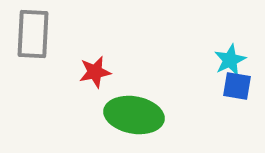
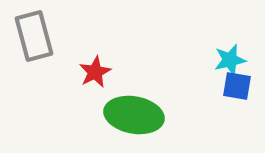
gray rectangle: moved 1 px right, 2 px down; rotated 18 degrees counterclockwise
cyan star: rotated 12 degrees clockwise
red star: rotated 16 degrees counterclockwise
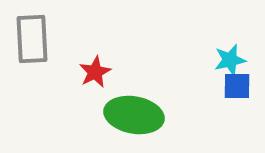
gray rectangle: moved 2 px left, 3 px down; rotated 12 degrees clockwise
blue square: rotated 8 degrees counterclockwise
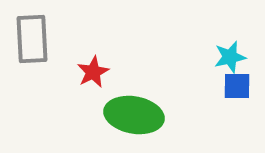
cyan star: moved 3 px up
red star: moved 2 px left
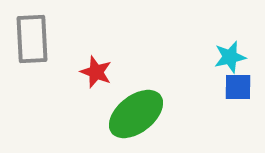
red star: moved 3 px right; rotated 24 degrees counterclockwise
blue square: moved 1 px right, 1 px down
green ellipse: moved 2 px right, 1 px up; rotated 48 degrees counterclockwise
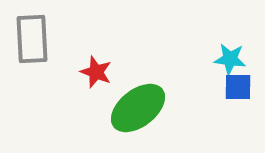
cyan star: moved 2 px down; rotated 20 degrees clockwise
green ellipse: moved 2 px right, 6 px up
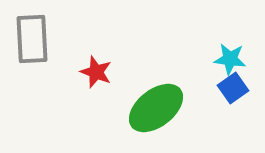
blue square: moved 5 px left, 1 px down; rotated 36 degrees counterclockwise
green ellipse: moved 18 px right
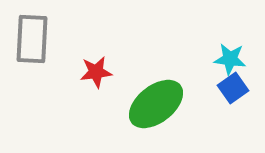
gray rectangle: rotated 6 degrees clockwise
red star: rotated 28 degrees counterclockwise
green ellipse: moved 4 px up
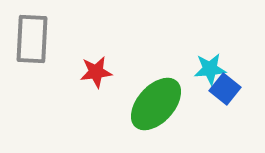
cyan star: moved 20 px left, 10 px down; rotated 12 degrees counterclockwise
blue square: moved 8 px left, 1 px down; rotated 16 degrees counterclockwise
green ellipse: rotated 10 degrees counterclockwise
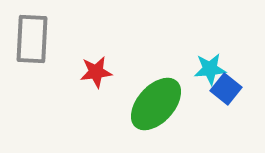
blue square: moved 1 px right
